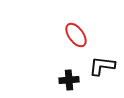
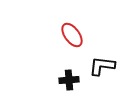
red ellipse: moved 4 px left
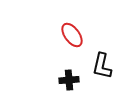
black L-shape: rotated 84 degrees counterclockwise
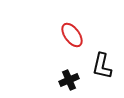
black cross: rotated 18 degrees counterclockwise
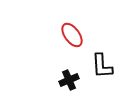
black L-shape: rotated 16 degrees counterclockwise
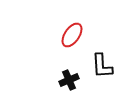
red ellipse: rotated 70 degrees clockwise
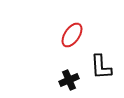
black L-shape: moved 1 px left, 1 px down
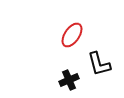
black L-shape: moved 2 px left, 3 px up; rotated 12 degrees counterclockwise
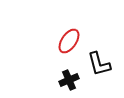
red ellipse: moved 3 px left, 6 px down
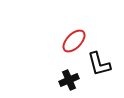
red ellipse: moved 5 px right; rotated 10 degrees clockwise
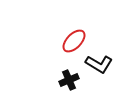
black L-shape: rotated 44 degrees counterclockwise
